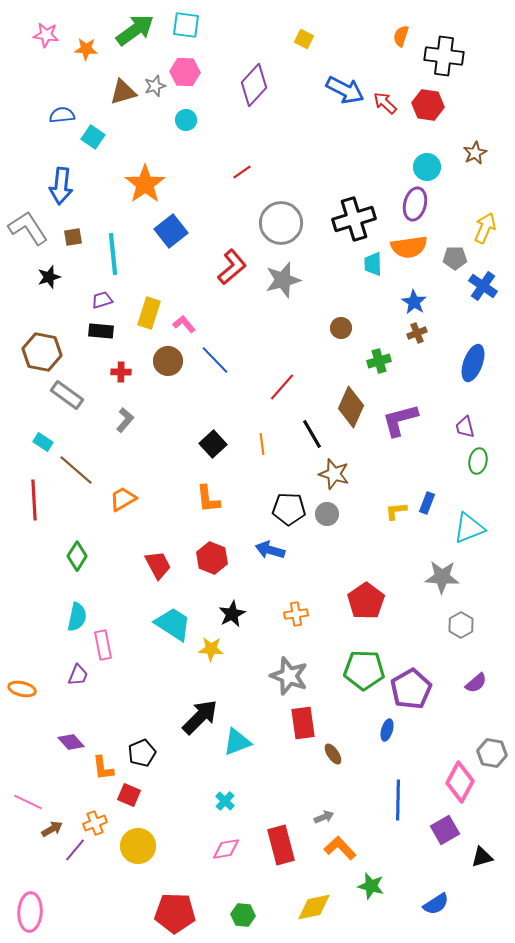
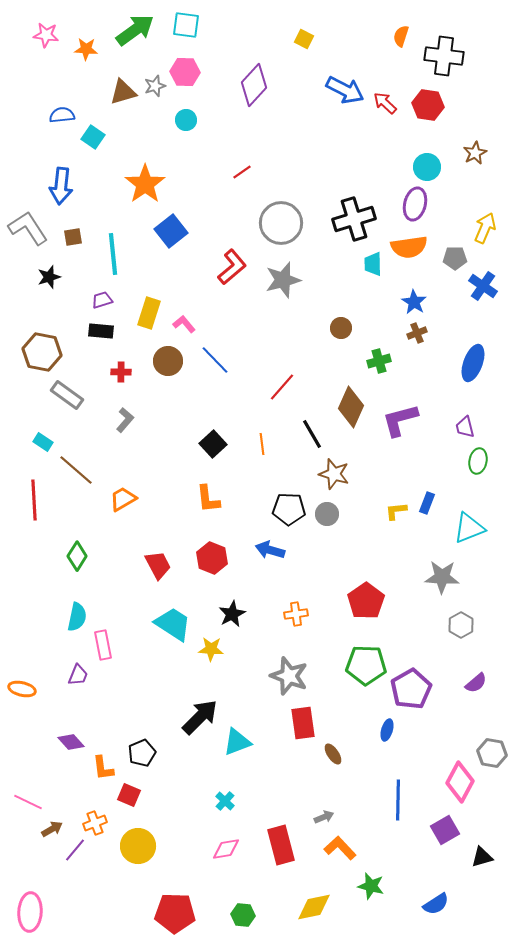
green pentagon at (364, 670): moved 2 px right, 5 px up
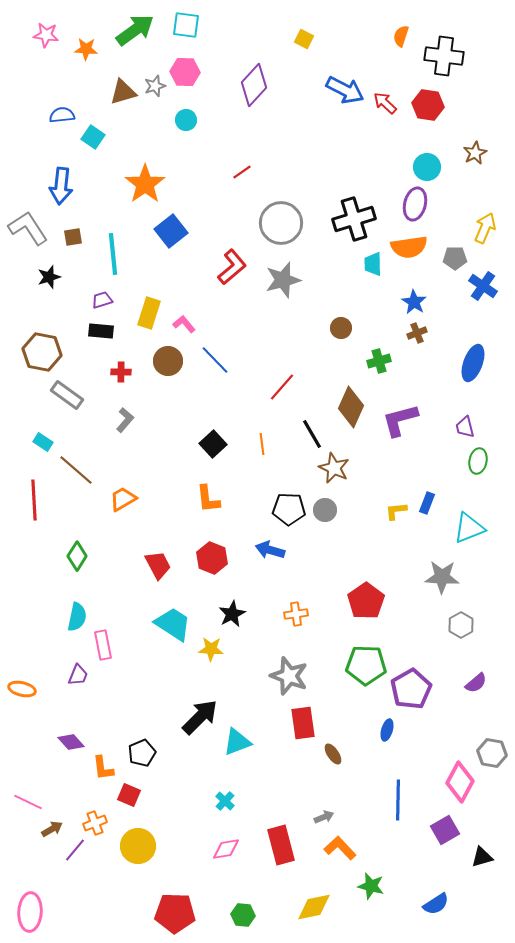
brown star at (334, 474): moved 6 px up; rotated 8 degrees clockwise
gray circle at (327, 514): moved 2 px left, 4 px up
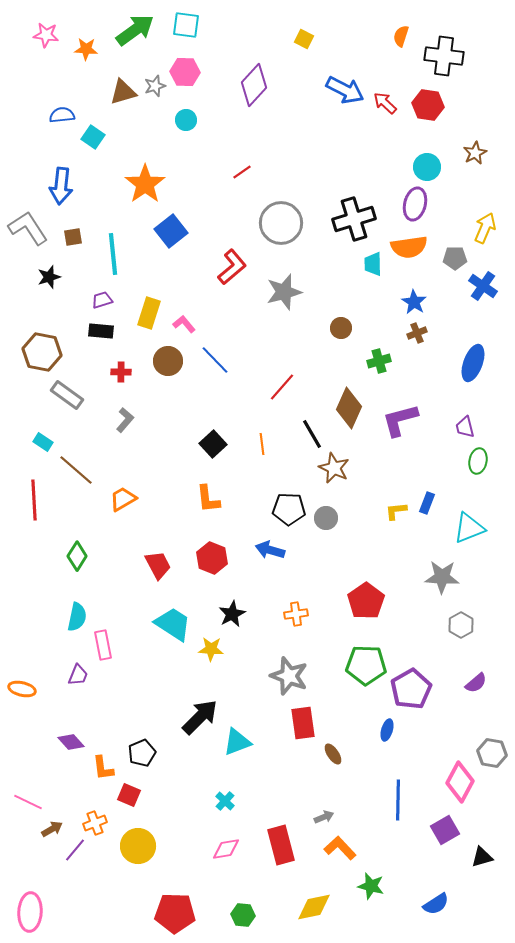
gray star at (283, 280): moved 1 px right, 12 px down
brown diamond at (351, 407): moved 2 px left, 1 px down
gray circle at (325, 510): moved 1 px right, 8 px down
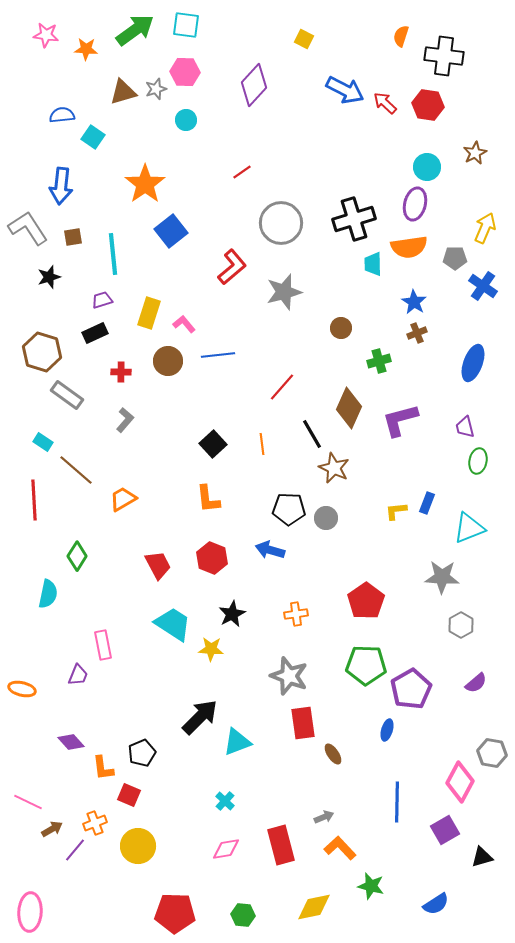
gray star at (155, 86): moved 1 px right, 3 px down
black rectangle at (101, 331): moved 6 px left, 2 px down; rotated 30 degrees counterclockwise
brown hexagon at (42, 352): rotated 6 degrees clockwise
blue line at (215, 360): moved 3 px right, 5 px up; rotated 52 degrees counterclockwise
cyan semicircle at (77, 617): moved 29 px left, 23 px up
blue line at (398, 800): moved 1 px left, 2 px down
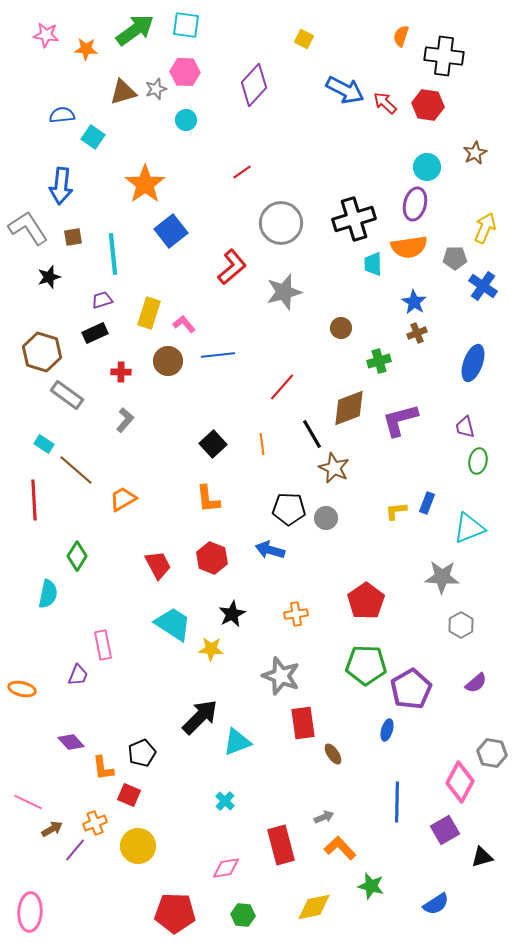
brown diamond at (349, 408): rotated 45 degrees clockwise
cyan rectangle at (43, 442): moved 1 px right, 2 px down
gray star at (289, 676): moved 8 px left
pink diamond at (226, 849): moved 19 px down
